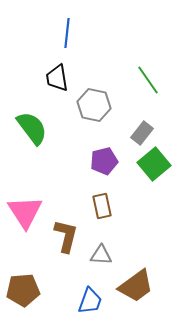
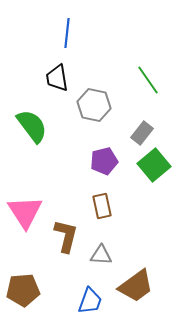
green semicircle: moved 2 px up
green square: moved 1 px down
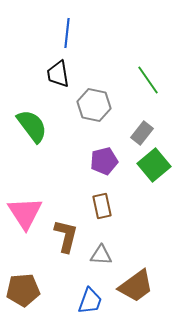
black trapezoid: moved 1 px right, 4 px up
pink triangle: moved 1 px down
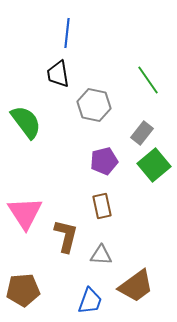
green semicircle: moved 6 px left, 4 px up
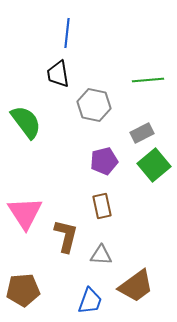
green line: rotated 60 degrees counterclockwise
gray rectangle: rotated 25 degrees clockwise
